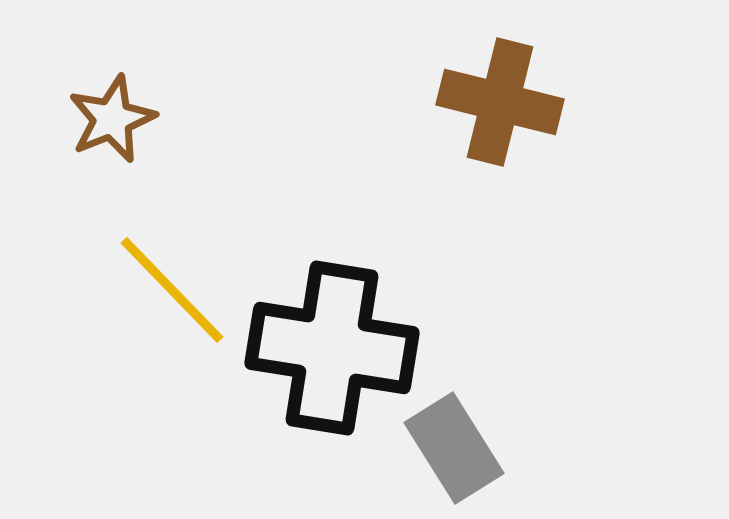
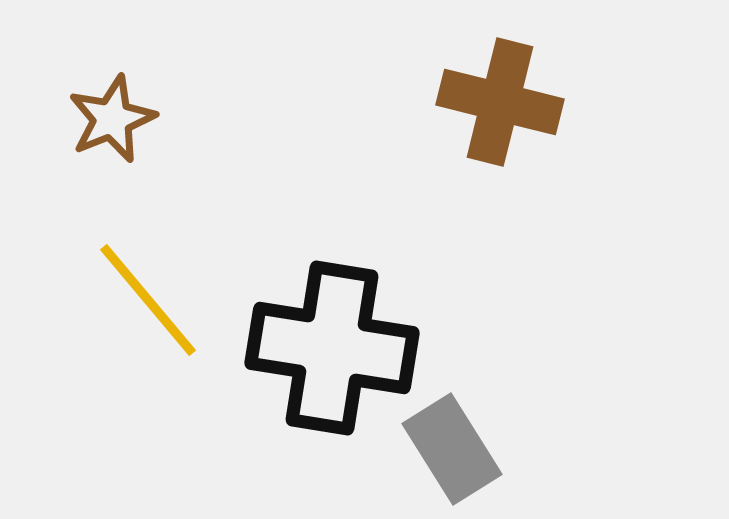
yellow line: moved 24 px left, 10 px down; rotated 4 degrees clockwise
gray rectangle: moved 2 px left, 1 px down
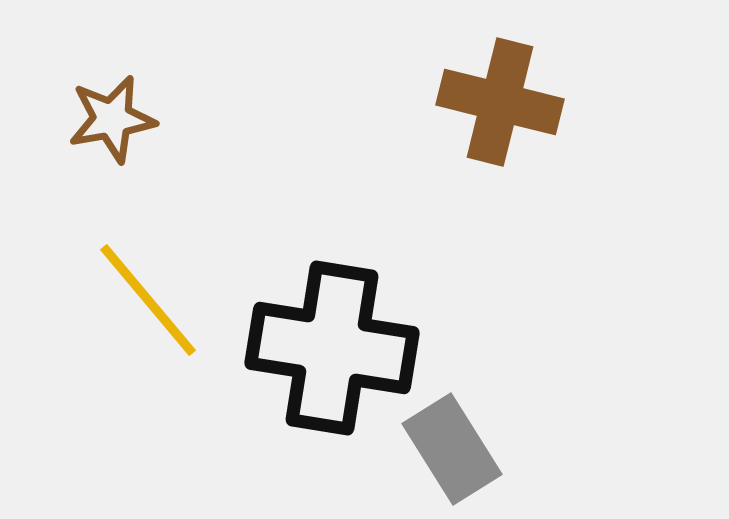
brown star: rotated 12 degrees clockwise
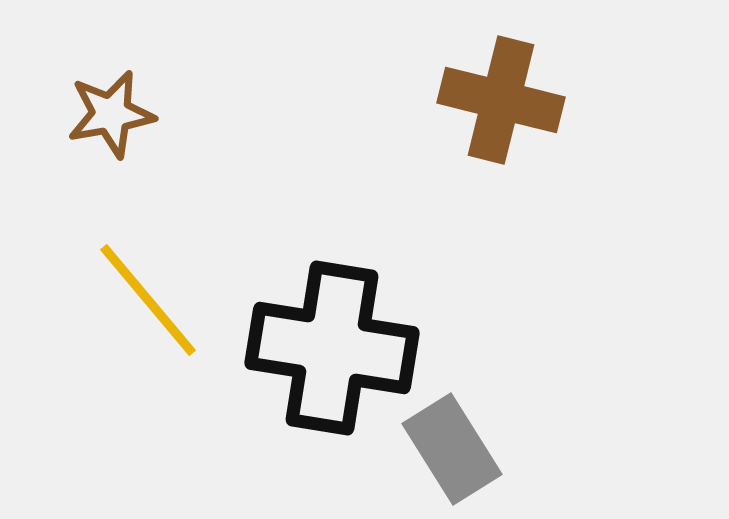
brown cross: moved 1 px right, 2 px up
brown star: moved 1 px left, 5 px up
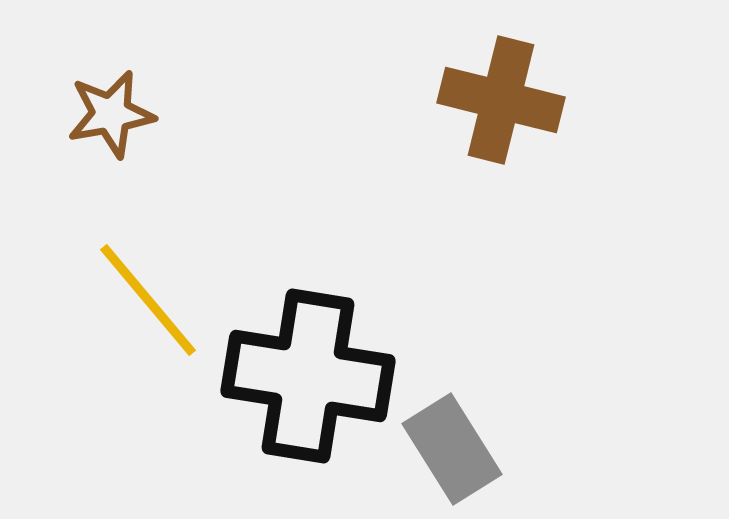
black cross: moved 24 px left, 28 px down
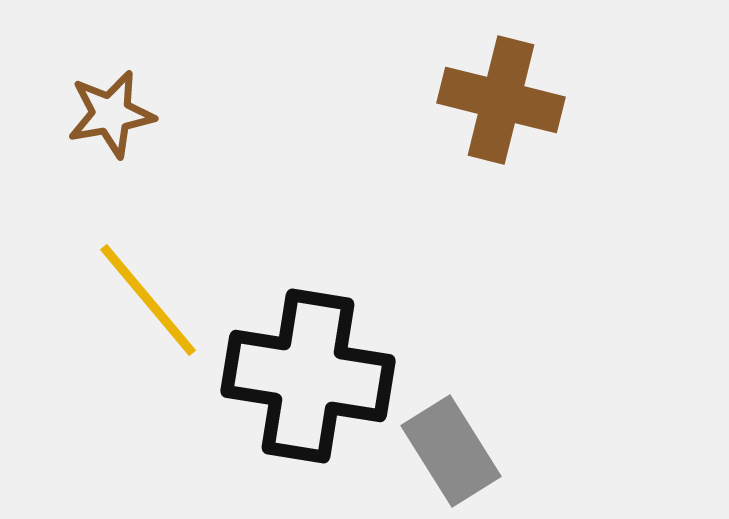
gray rectangle: moved 1 px left, 2 px down
